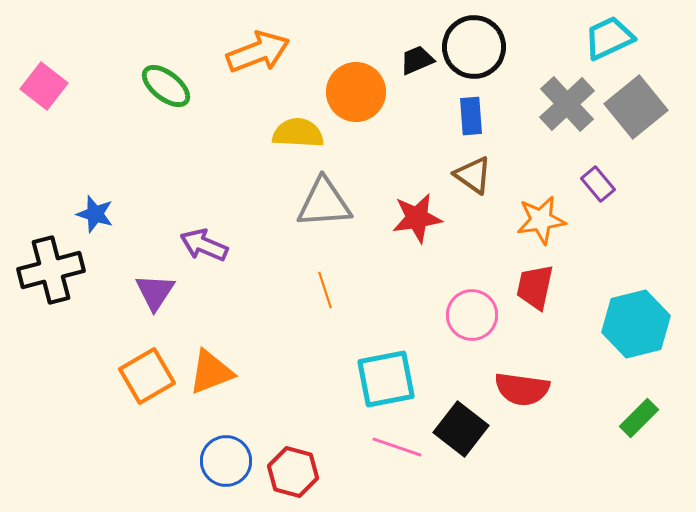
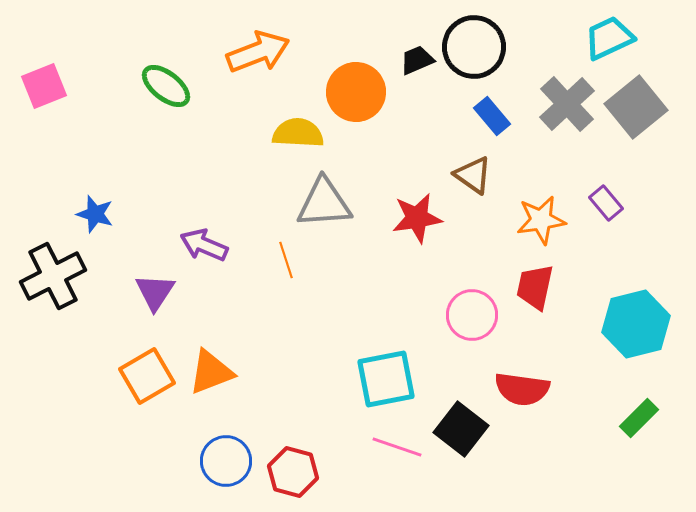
pink square: rotated 30 degrees clockwise
blue rectangle: moved 21 px right; rotated 36 degrees counterclockwise
purple rectangle: moved 8 px right, 19 px down
black cross: moved 2 px right, 6 px down; rotated 12 degrees counterclockwise
orange line: moved 39 px left, 30 px up
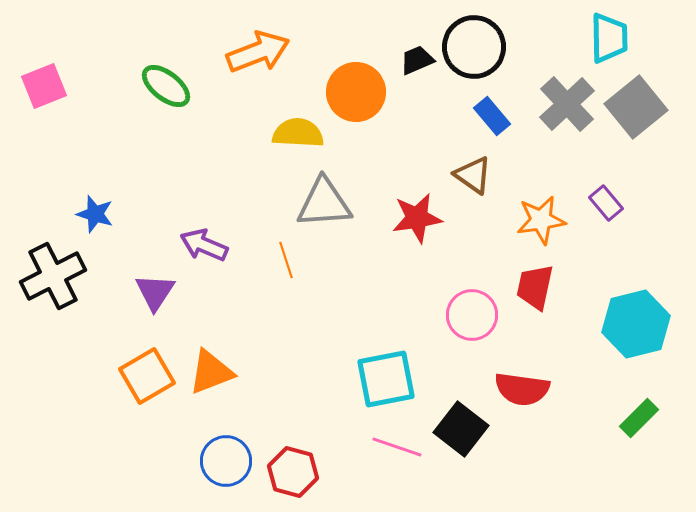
cyan trapezoid: rotated 114 degrees clockwise
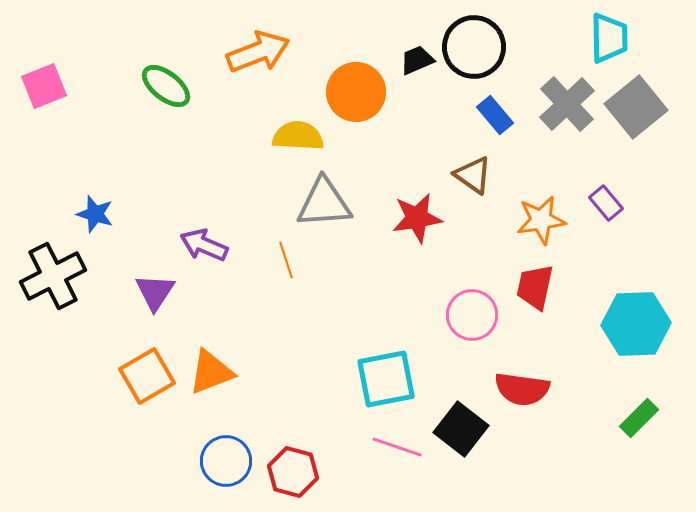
blue rectangle: moved 3 px right, 1 px up
yellow semicircle: moved 3 px down
cyan hexagon: rotated 12 degrees clockwise
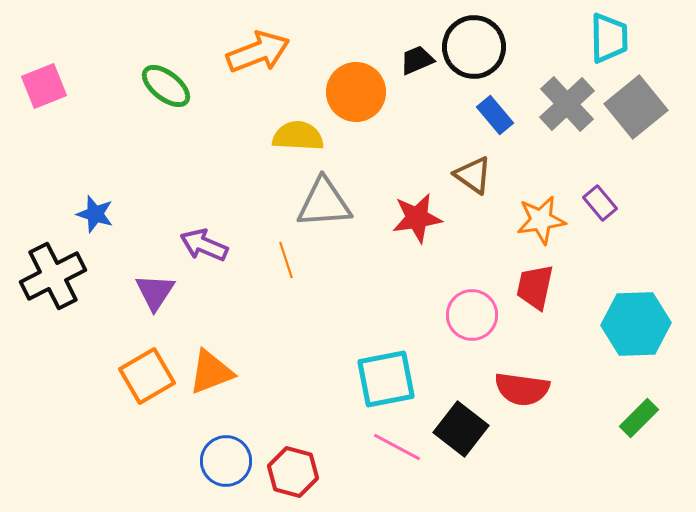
purple rectangle: moved 6 px left
pink line: rotated 9 degrees clockwise
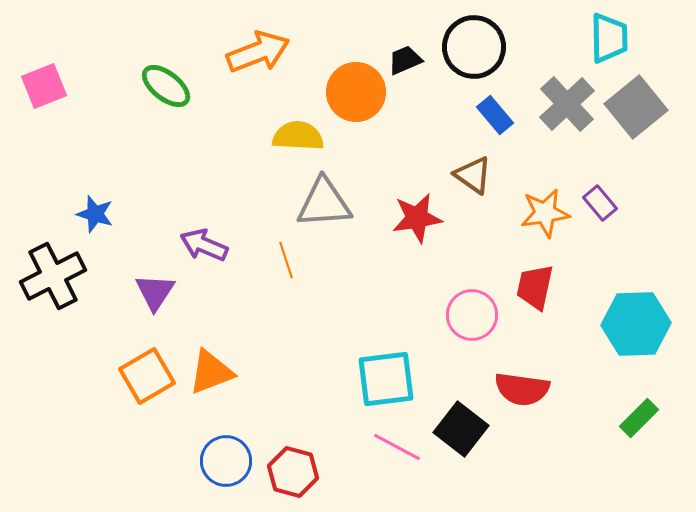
black trapezoid: moved 12 px left
orange star: moved 4 px right, 7 px up
cyan square: rotated 4 degrees clockwise
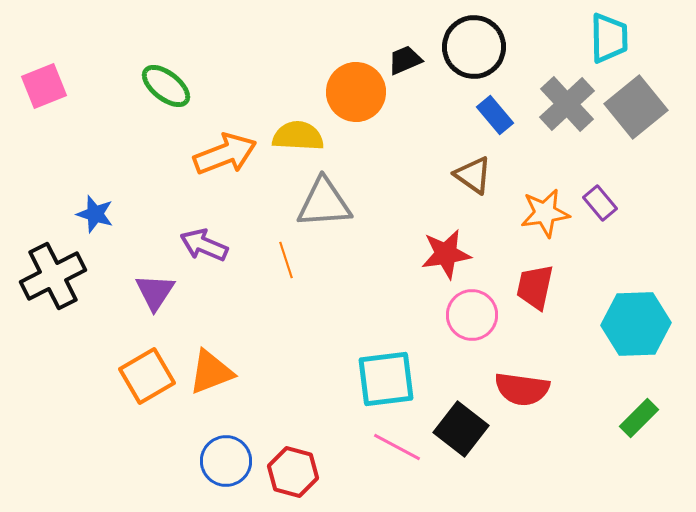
orange arrow: moved 33 px left, 102 px down
red star: moved 29 px right, 36 px down
